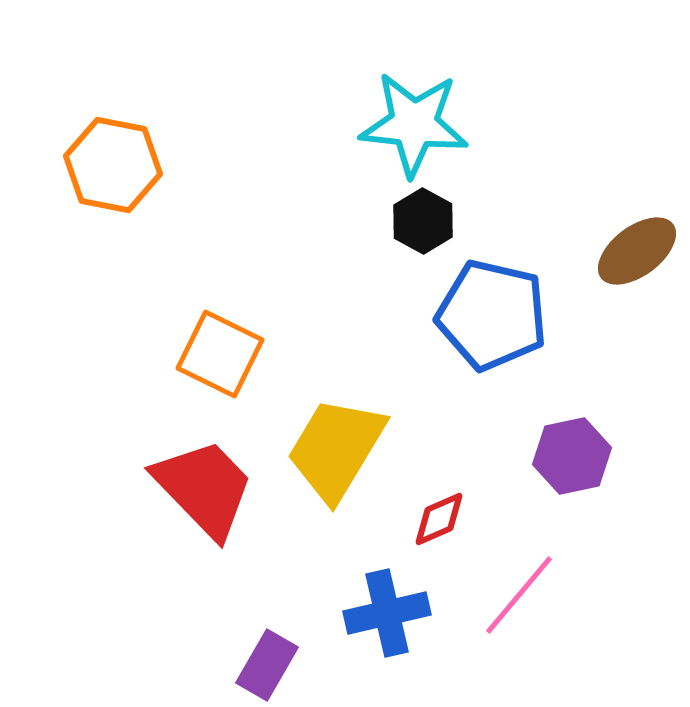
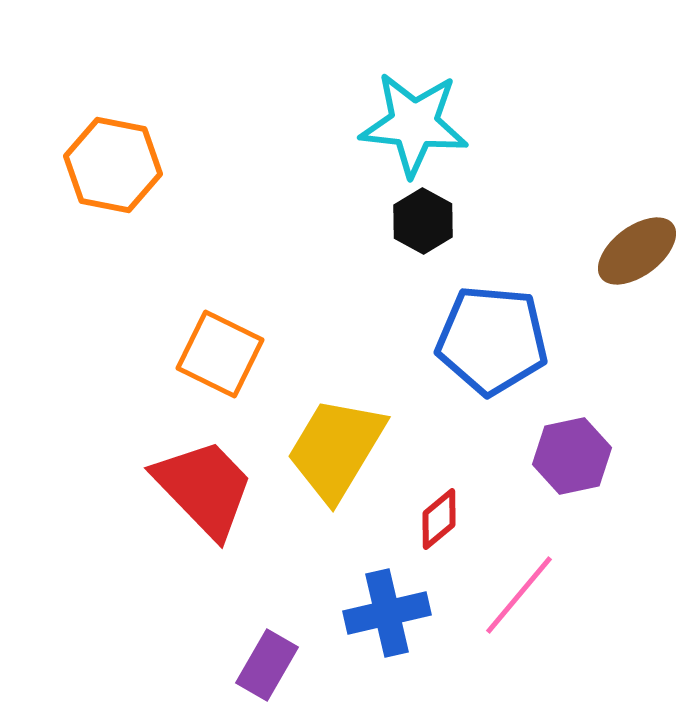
blue pentagon: moved 25 px down; rotated 8 degrees counterclockwise
red diamond: rotated 16 degrees counterclockwise
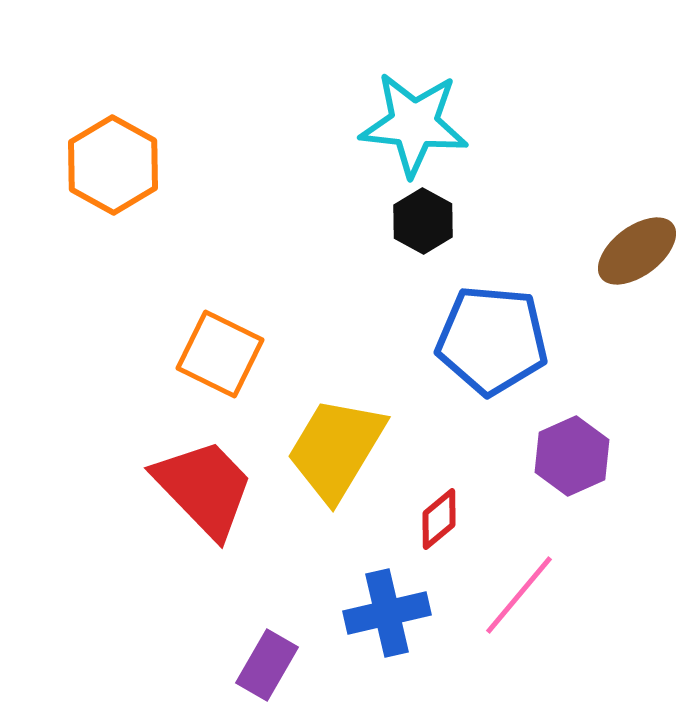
orange hexagon: rotated 18 degrees clockwise
purple hexagon: rotated 12 degrees counterclockwise
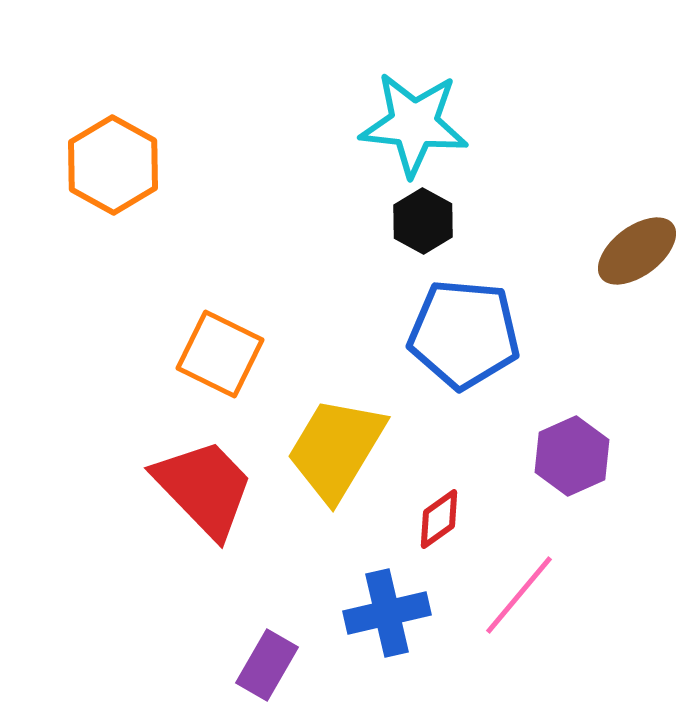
blue pentagon: moved 28 px left, 6 px up
red diamond: rotated 4 degrees clockwise
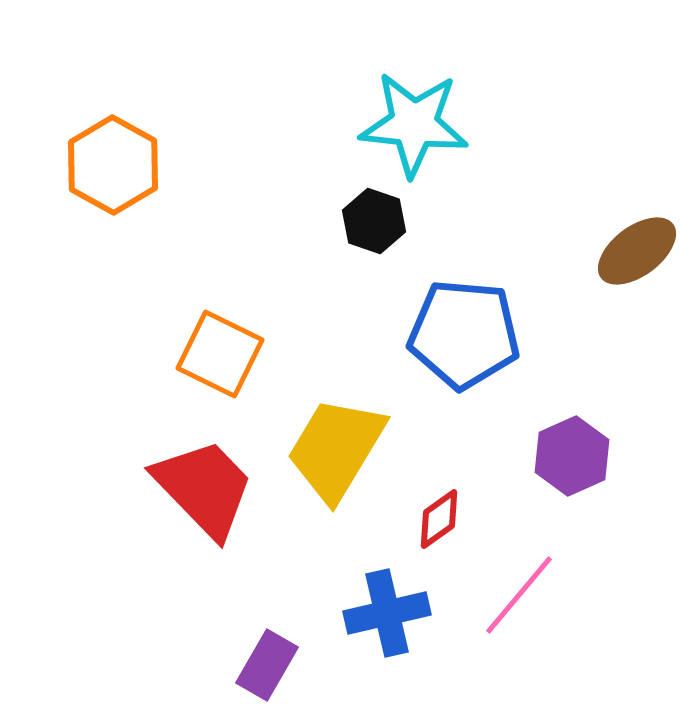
black hexagon: moved 49 px left; rotated 10 degrees counterclockwise
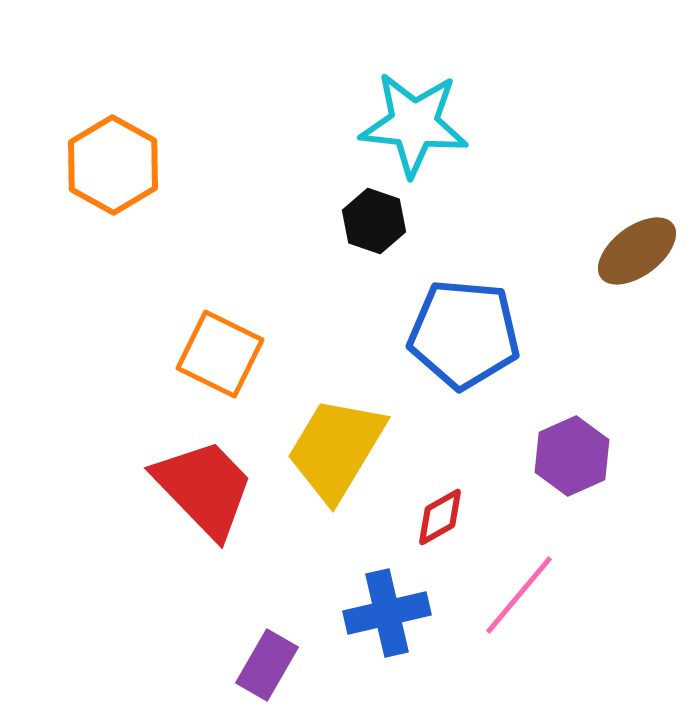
red diamond: moved 1 px right, 2 px up; rotated 6 degrees clockwise
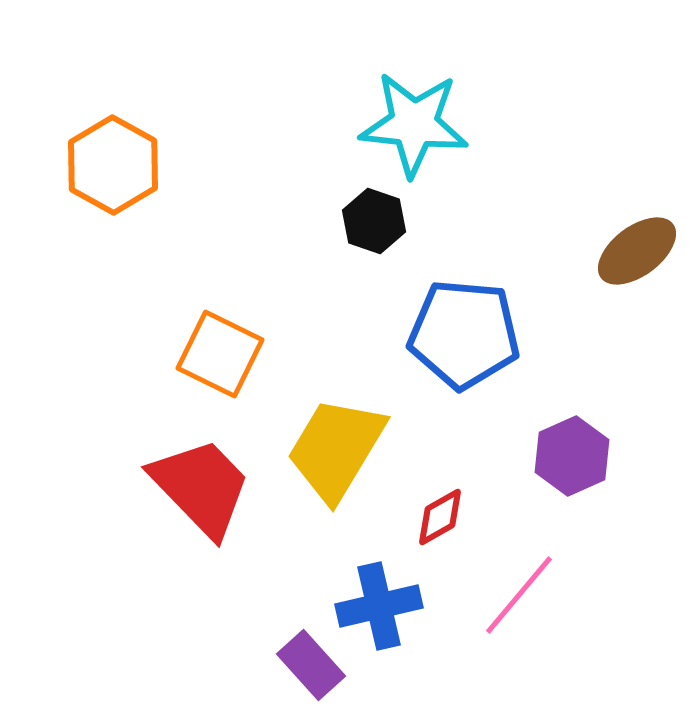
red trapezoid: moved 3 px left, 1 px up
blue cross: moved 8 px left, 7 px up
purple rectangle: moved 44 px right; rotated 72 degrees counterclockwise
